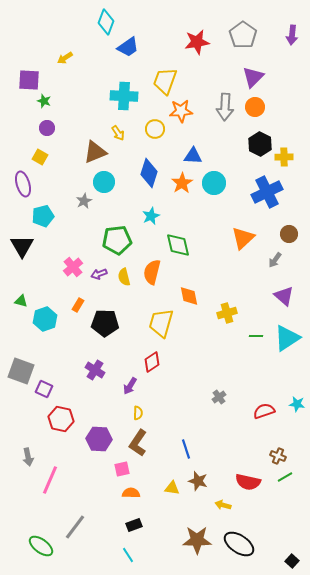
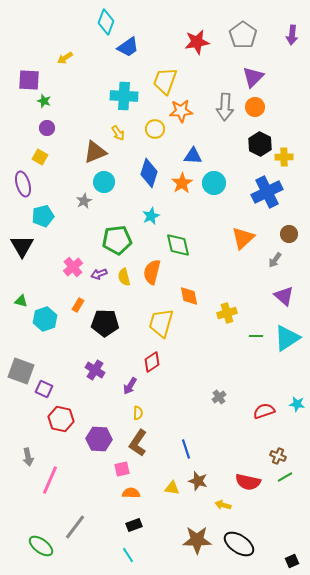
black square at (292, 561): rotated 24 degrees clockwise
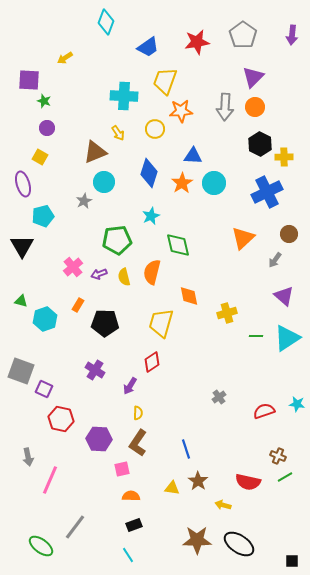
blue trapezoid at (128, 47): moved 20 px right
brown star at (198, 481): rotated 18 degrees clockwise
orange semicircle at (131, 493): moved 3 px down
black square at (292, 561): rotated 24 degrees clockwise
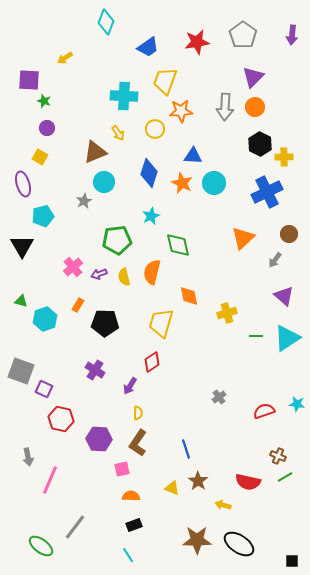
orange star at (182, 183): rotated 15 degrees counterclockwise
yellow triangle at (172, 488): rotated 14 degrees clockwise
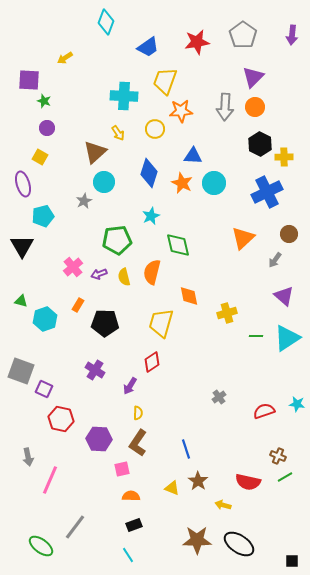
brown triangle at (95, 152): rotated 20 degrees counterclockwise
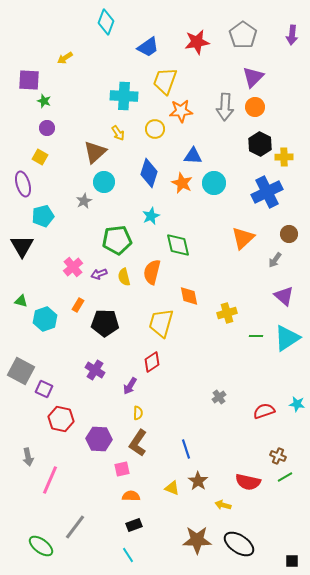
gray square at (21, 371): rotated 8 degrees clockwise
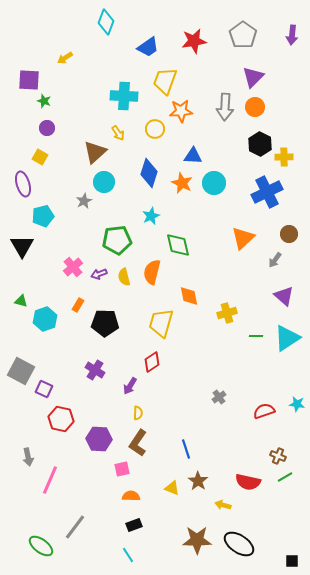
red star at (197, 42): moved 3 px left, 1 px up
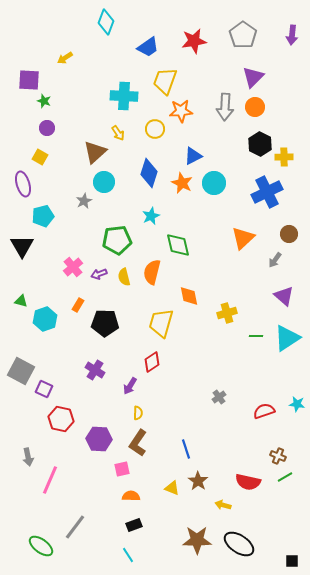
blue triangle at (193, 156): rotated 30 degrees counterclockwise
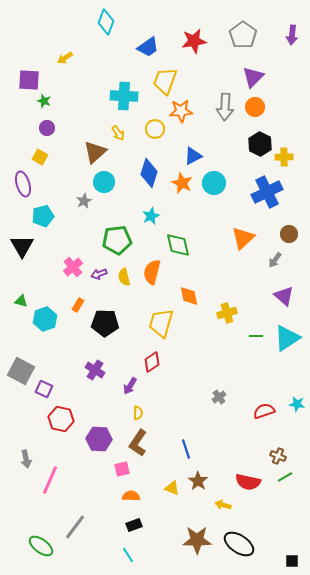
gray arrow at (28, 457): moved 2 px left, 2 px down
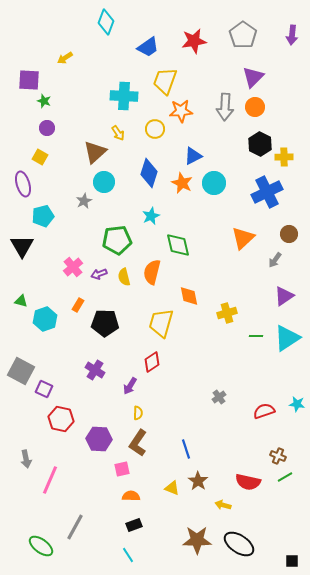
purple triangle at (284, 296): rotated 45 degrees clockwise
gray line at (75, 527): rotated 8 degrees counterclockwise
